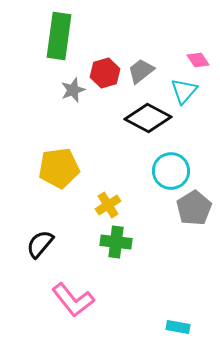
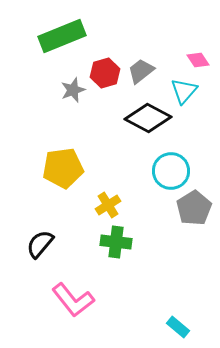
green rectangle: moved 3 px right; rotated 60 degrees clockwise
yellow pentagon: moved 4 px right
cyan rectangle: rotated 30 degrees clockwise
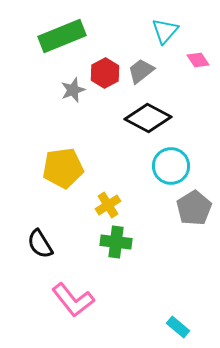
red hexagon: rotated 12 degrees counterclockwise
cyan triangle: moved 19 px left, 60 px up
cyan circle: moved 5 px up
black semicircle: rotated 72 degrees counterclockwise
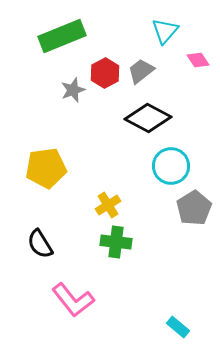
yellow pentagon: moved 17 px left
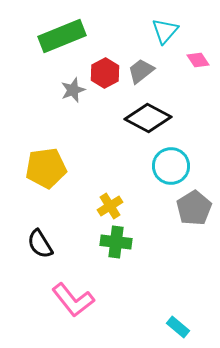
yellow cross: moved 2 px right, 1 px down
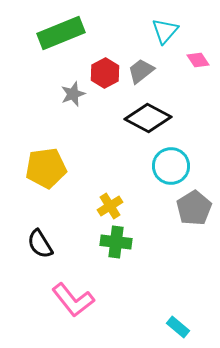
green rectangle: moved 1 px left, 3 px up
gray star: moved 4 px down
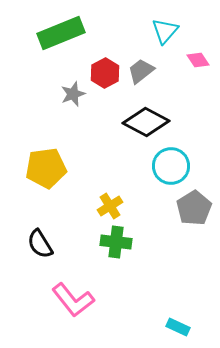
black diamond: moved 2 px left, 4 px down
cyan rectangle: rotated 15 degrees counterclockwise
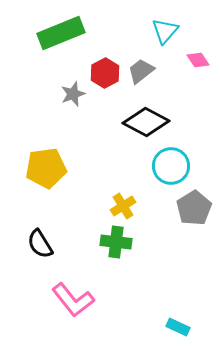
yellow cross: moved 13 px right
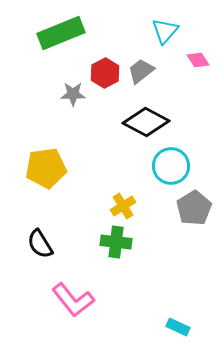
gray star: rotated 20 degrees clockwise
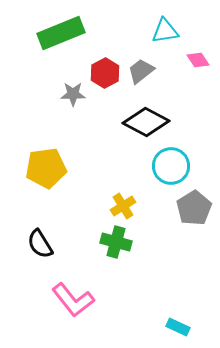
cyan triangle: rotated 40 degrees clockwise
green cross: rotated 8 degrees clockwise
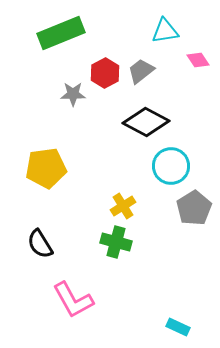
pink L-shape: rotated 9 degrees clockwise
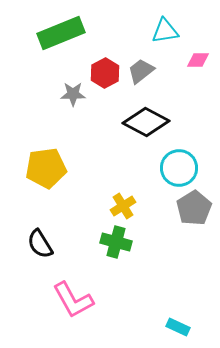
pink diamond: rotated 55 degrees counterclockwise
cyan circle: moved 8 px right, 2 px down
